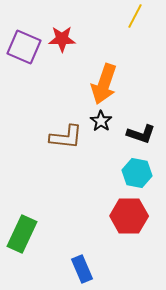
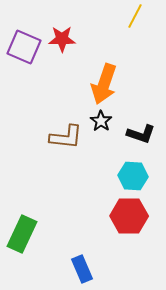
cyan hexagon: moved 4 px left, 3 px down; rotated 8 degrees counterclockwise
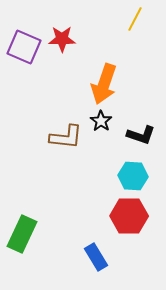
yellow line: moved 3 px down
black L-shape: moved 1 px down
blue rectangle: moved 14 px right, 12 px up; rotated 8 degrees counterclockwise
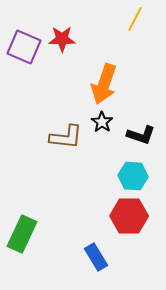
black star: moved 1 px right, 1 px down
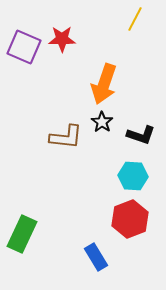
red hexagon: moved 1 px right, 3 px down; rotated 21 degrees counterclockwise
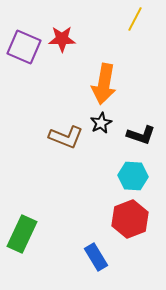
orange arrow: rotated 9 degrees counterclockwise
black star: moved 1 px left, 1 px down; rotated 10 degrees clockwise
brown L-shape: rotated 16 degrees clockwise
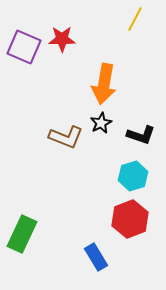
cyan hexagon: rotated 20 degrees counterclockwise
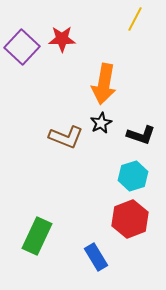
purple square: moved 2 px left; rotated 20 degrees clockwise
green rectangle: moved 15 px right, 2 px down
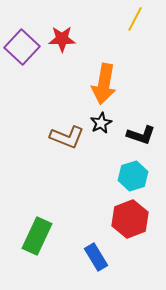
brown L-shape: moved 1 px right
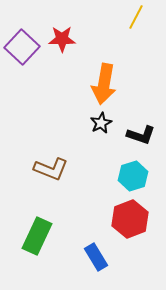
yellow line: moved 1 px right, 2 px up
brown L-shape: moved 16 px left, 32 px down
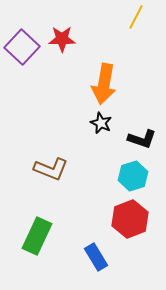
black star: rotated 20 degrees counterclockwise
black L-shape: moved 1 px right, 4 px down
